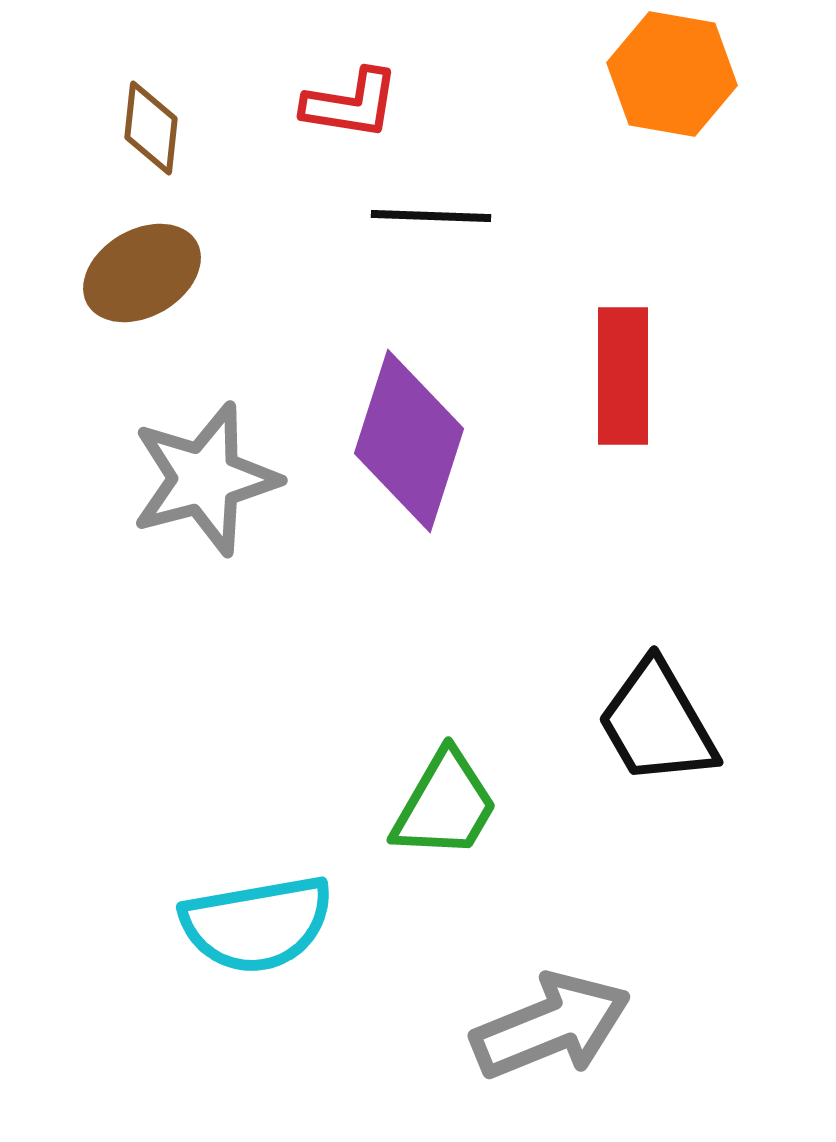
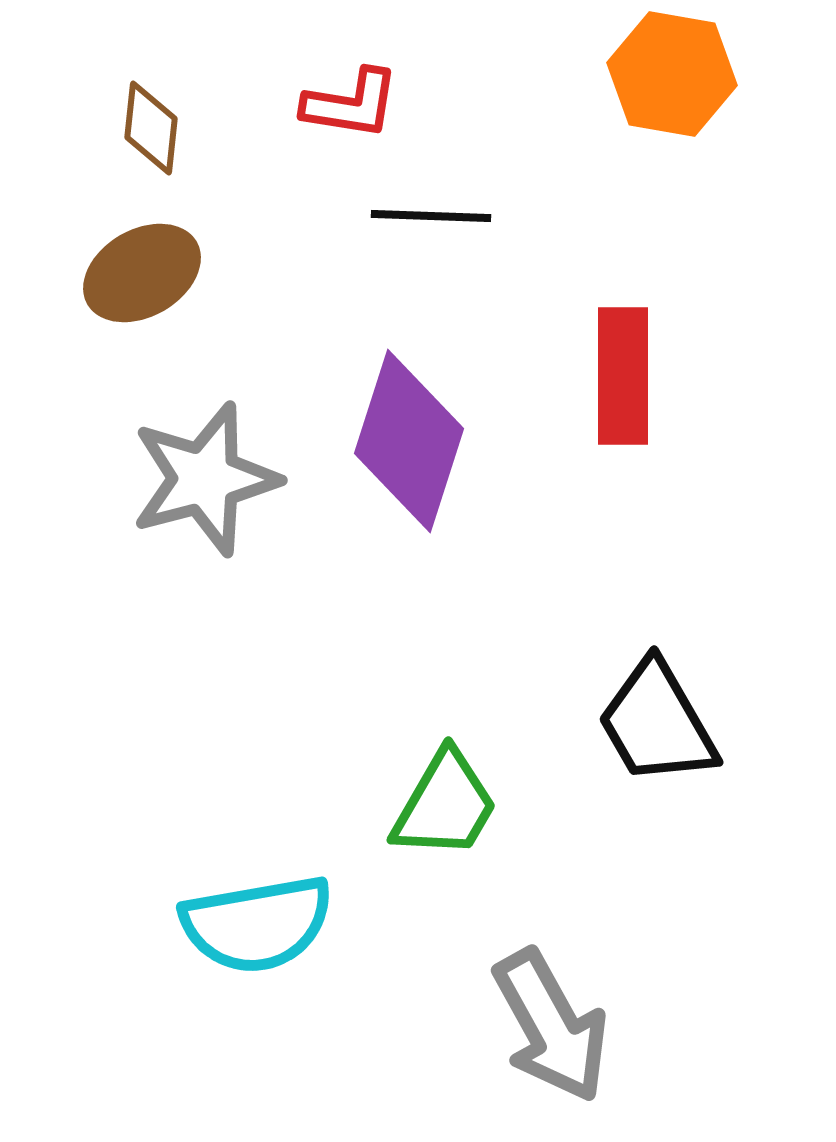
gray arrow: rotated 83 degrees clockwise
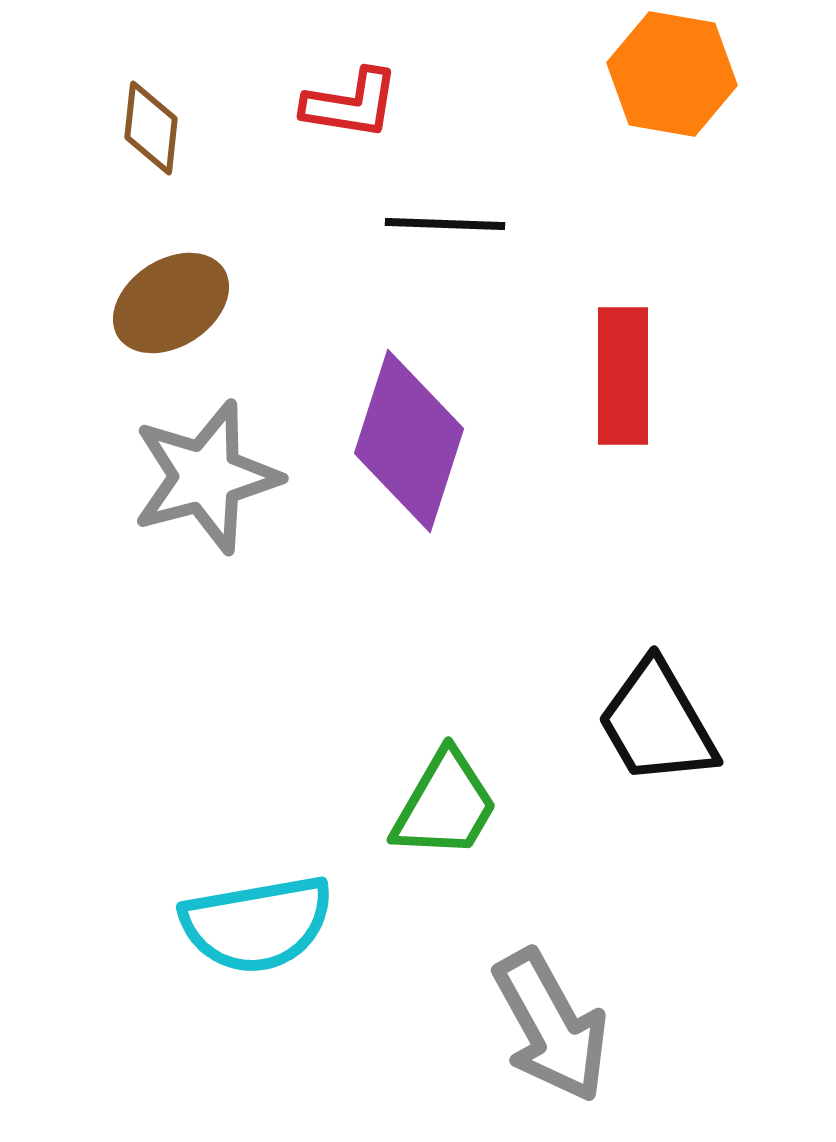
black line: moved 14 px right, 8 px down
brown ellipse: moved 29 px right, 30 px down; rotated 3 degrees counterclockwise
gray star: moved 1 px right, 2 px up
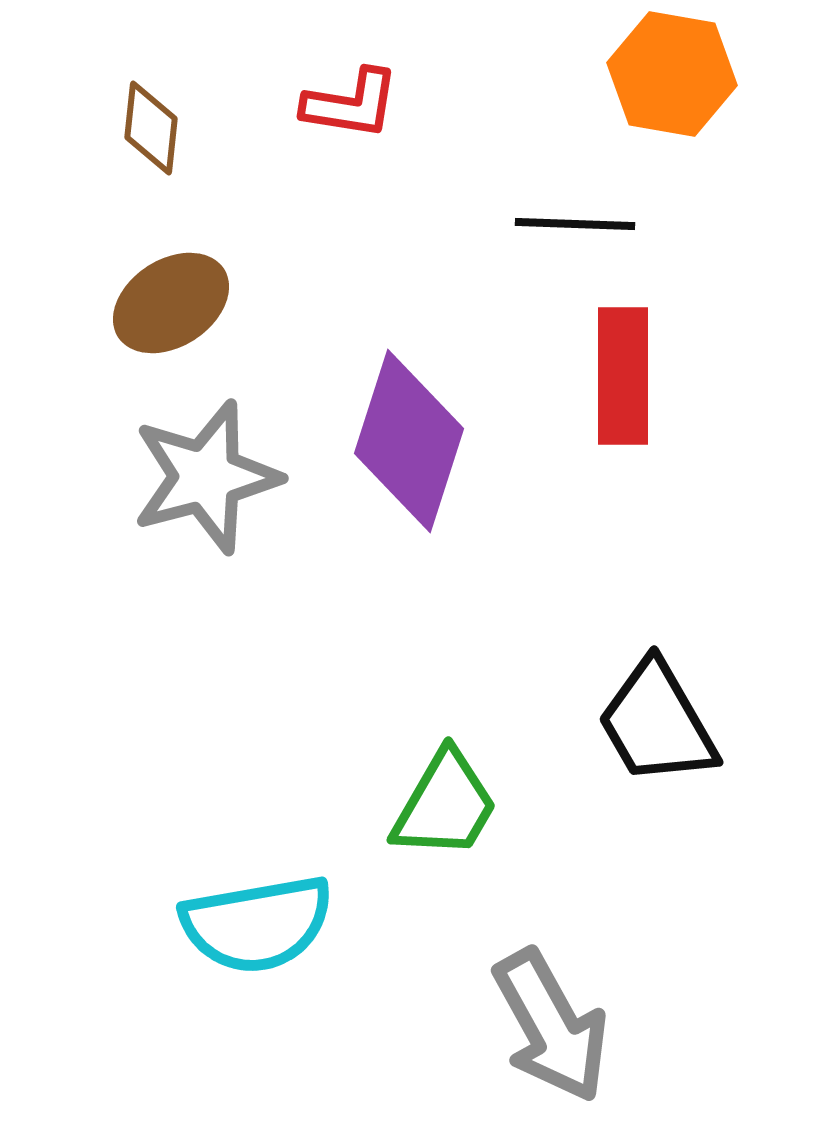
black line: moved 130 px right
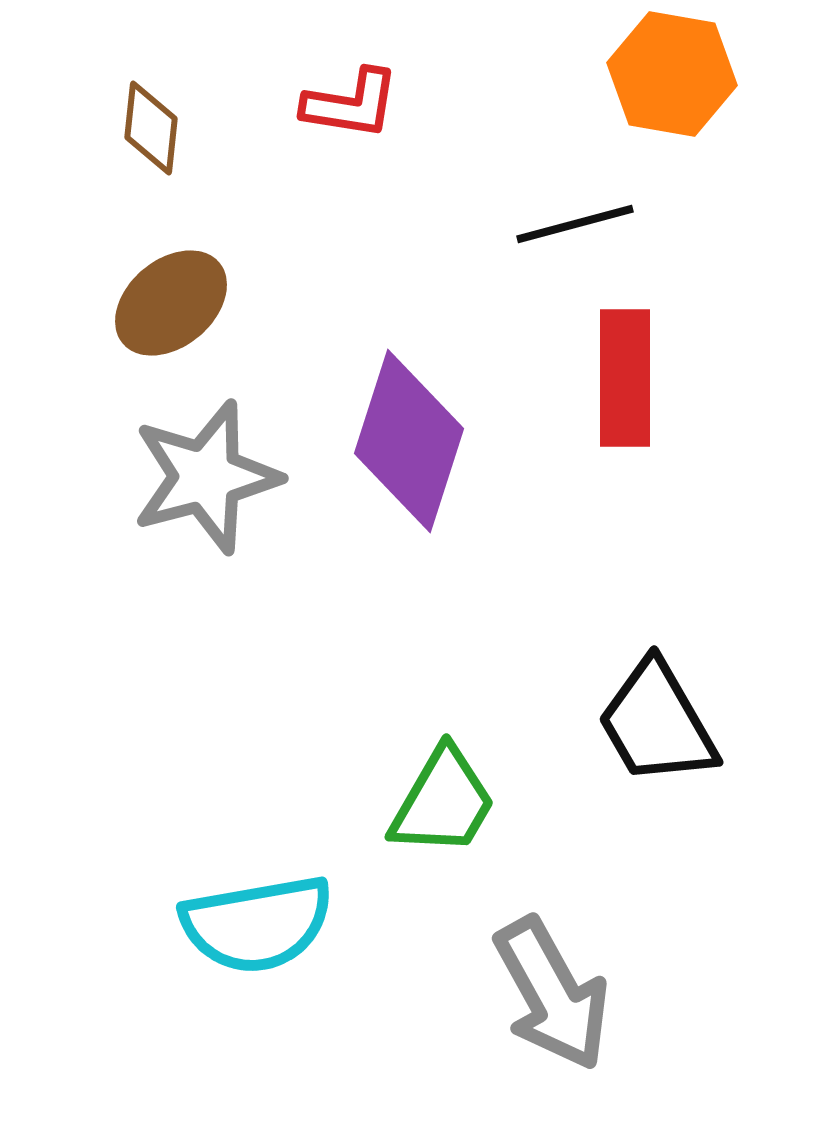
black line: rotated 17 degrees counterclockwise
brown ellipse: rotated 7 degrees counterclockwise
red rectangle: moved 2 px right, 2 px down
green trapezoid: moved 2 px left, 3 px up
gray arrow: moved 1 px right, 32 px up
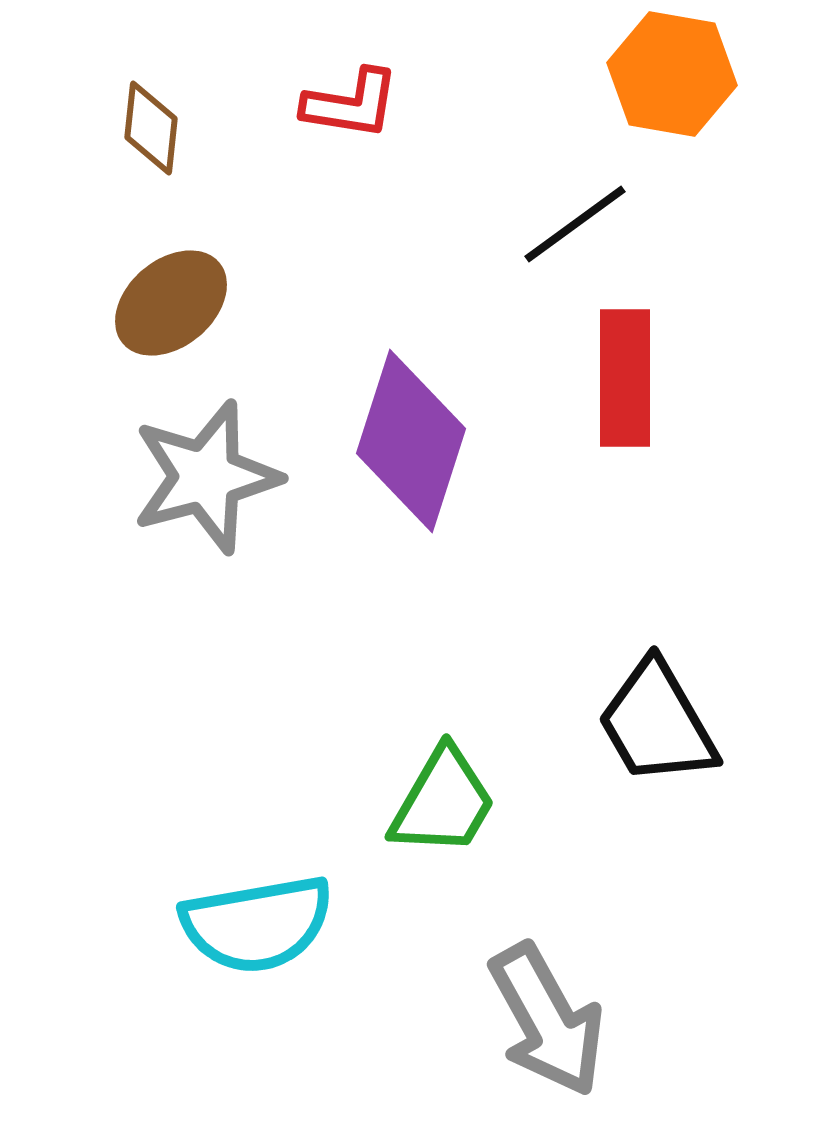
black line: rotated 21 degrees counterclockwise
purple diamond: moved 2 px right
gray arrow: moved 5 px left, 26 px down
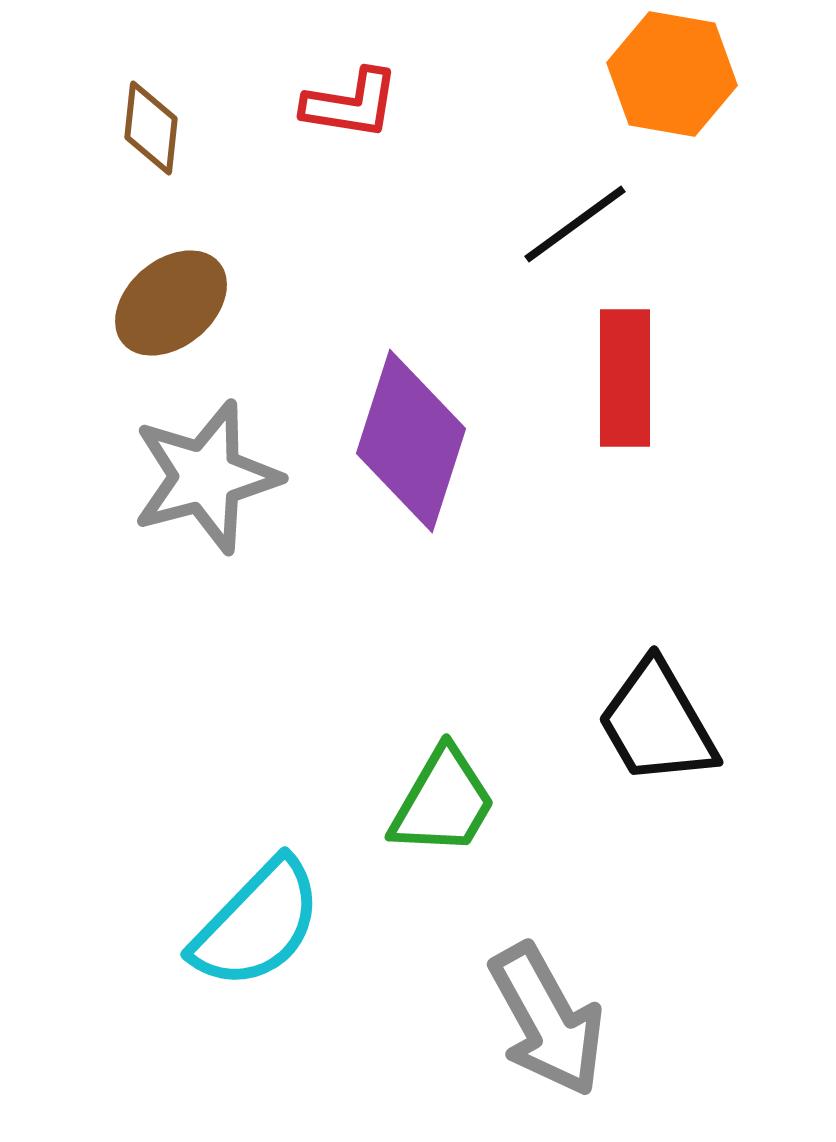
cyan semicircle: rotated 36 degrees counterclockwise
